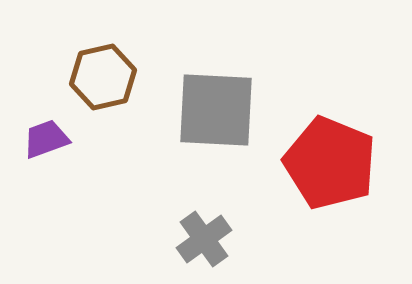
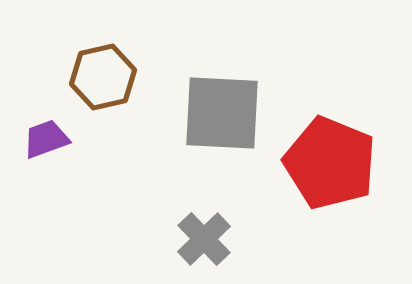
gray square: moved 6 px right, 3 px down
gray cross: rotated 8 degrees counterclockwise
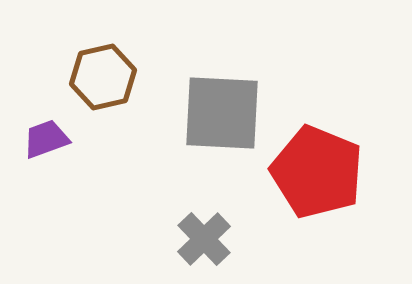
red pentagon: moved 13 px left, 9 px down
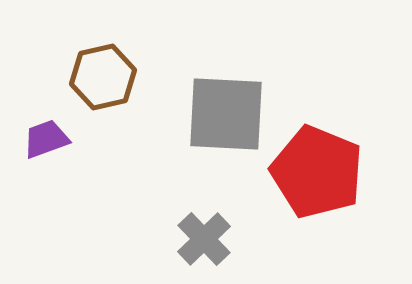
gray square: moved 4 px right, 1 px down
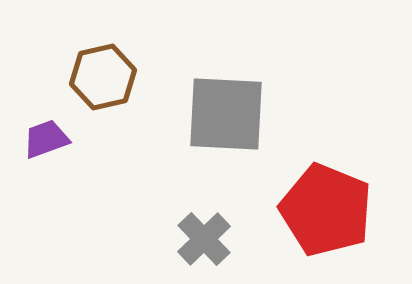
red pentagon: moved 9 px right, 38 px down
